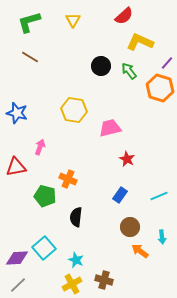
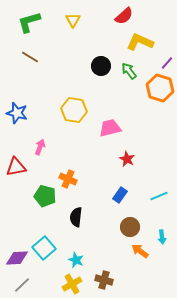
gray line: moved 4 px right
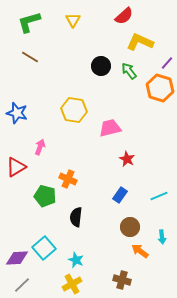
red triangle: rotated 20 degrees counterclockwise
brown cross: moved 18 px right
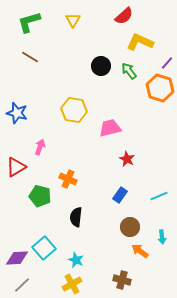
green pentagon: moved 5 px left
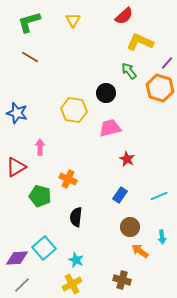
black circle: moved 5 px right, 27 px down
pink arrow: rotated 21 degrees counterclockwise
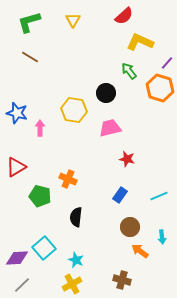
pink arrow: moved 19 px up
red star: rotated 14 degrees counterclockwise
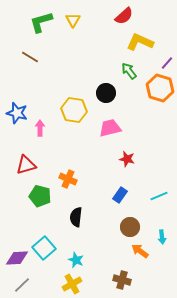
green L-shape: moved 12 px right
red triangle: moved 10 px right, 2 px up; rotated 15 degrees clockwise
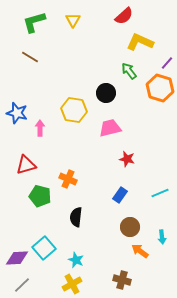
green L-shape: moved 7 px left
cyan line: moved 1 px right, 3 px up
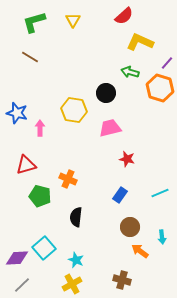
green arrow: moved 1 px right, 1 px down; rotated 36 degrees counterclockwise
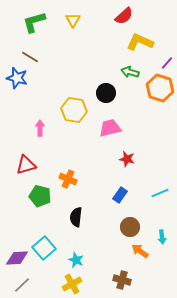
blue star: moved 35 px up
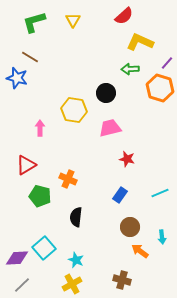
green arrow: moved 3 px up; rotated 18 degrees counterclockwise
red triangle: rotated 15 degrees counterclockwise
